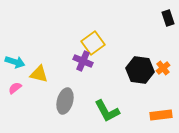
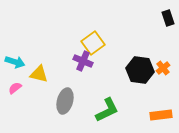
green L-shape: moved 1 px up; rotated 88 degrees counterclockwise
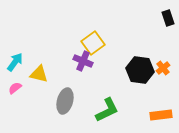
cyan arrow: rotated 72 degrees counterclockwise
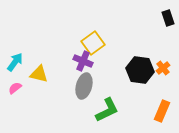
gray ellipse: moved 19 px right, 15 px up
orange rectangle: moved 1 px right, 4 px up; rotated 60 degrees counterclockwise
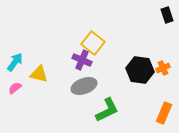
black rectangle: moved 1 px left, 3 px up
yellow square: rotated 15 degrees counterclockwise
purple cross: moved 1 px left, 1 px up
orange cross: rotated 16 degrees clockwise
gray ellipse: rotated 55 degrees clockwise
orange rectangle: moved 2 px right, 2 px down
